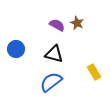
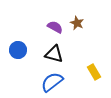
purple semicircle: moved 2 px left, 2 px down
blue circle: moved 2 px right, 1 px down
blue semicircle: moved 1 px right
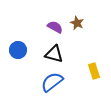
yellow rectangle: moved 1 px up; rotated 14 degrees clockwise
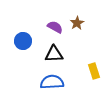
brown star: rotated 16 degrees clockwise
blue circle: moved 5 px right, 9 px up
black triangle: rotated 18 degrees counterclockwise
blue semicircle: rotated 35 degrees clockwise
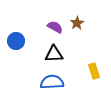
blue circle: moved 7 px left
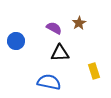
brown star: moved 2 px right
purple semicircle: moved 1 px left, 1 px down
black triangle: moved 6 px right, 1 px up
blue semicircle: moved 3 px left; rotated 15 degrees clockwise
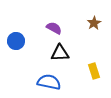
brown star: moved 15 px right
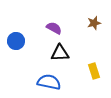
brown star: rotated 16 degrees clockwise
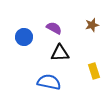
brown star: moved 2 px left, 2 px down
blue circle: moved 8 px right, 4 px up
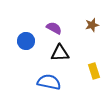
blue circle: moved 2 px right, 4 px down
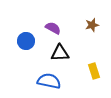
purple semicircle: moved 1 px left
blue semicircle: moved 1 px up
